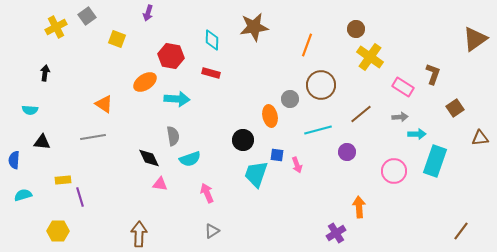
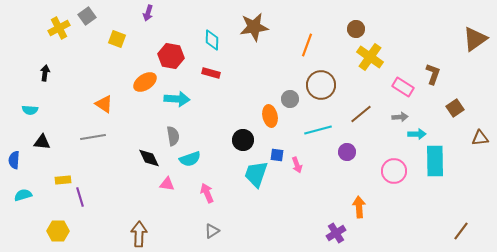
yellow cross at (56, 27): moved 3 px right, 1 px down
cyan rectangle at (435, 161): rotated 20 degrees counterclockwise
pink triangle at (160, 184): moved 7 px right
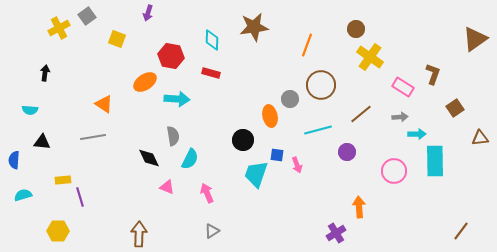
cyan semicircle at (190, 159): rotated 45 degrees counterclockwise
pink triangle at (167, 184): moved 3 px down; rotated 14 degrees clockwise
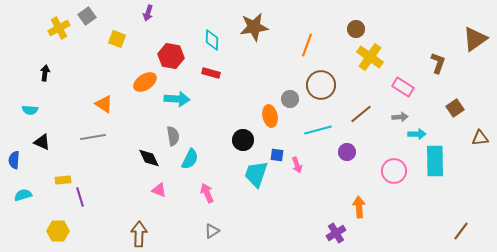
brown L-shape at (433, 74): moved 5 px right, 11 px up
black triangle at (42, 142): rotated 18 degrees clockwise
pink triangle at (167, 187): moved 8 px left, 3 px down
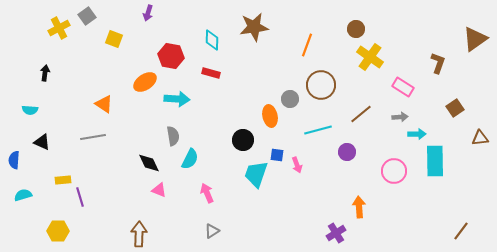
yellow square at (117, 39): moved 3 px left
black diamond at (149, 158): moved 5 px down
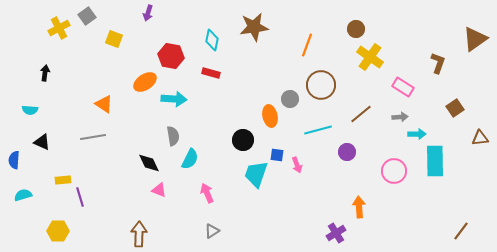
cyan diamond at (212, 40): rotated 10 degrees clockwise
cyan arrow at (177, 99): moved 3 px left
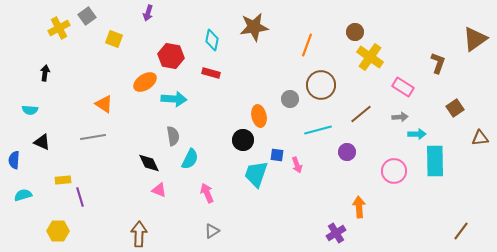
brown circle at (356, 29): moved 1 px left, 3 px down
orange ellipse at (270, 116): moved 11 px left
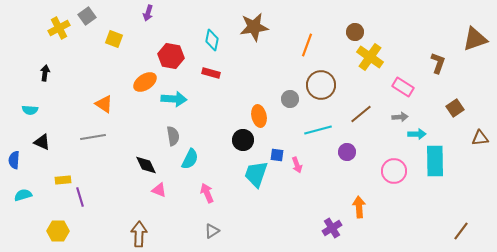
brown triangle at (475, 39): rotated 16 degrees clockwise
black diamond at (149, 163): moved 3 px left, 2 px down
purple cross at (336, 233): moved 4 px left, 5 px up
